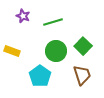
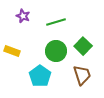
green line: moved 3 px right
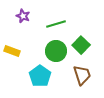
green line: moved 2 px down
green square: moved 2 px left, 1 px up
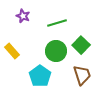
green line: moved 1 px right, 1 px up
yellow rectangle: rotated 28 degrees clockwise
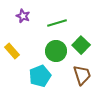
cyan pentagon: rotated 15 degrees clockwise
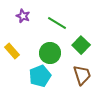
green line: rotated 48 degrees clockwise
green circle: moved 6 px left, 2 px down
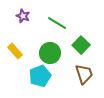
yellow rectangle: moved 3 px right
brown trapezoid: moved 2 px right, 1 px up
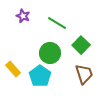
yellow rectangle: moved 2 px left, 18 px down
cyan pentagon: rotated 15 degrees counterclockwise
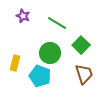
yellow rectangle: moved 2 px right, 6 px up; rotated 56 degrees clockwise
cyan pentagon: rotated 15 degrees counterclockwise
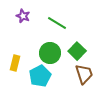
green square: moved 4 px left, 6 px down
cyan pentagon: rotated 25 degrees clockwise
